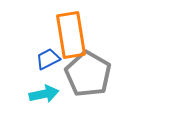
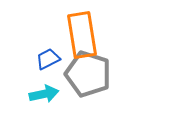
orange rectangle: moved 11 px right
gray pentagon: rotated 12 degrees counterclockwise
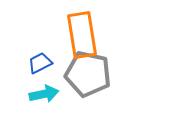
blue trapezoid: moved 8 px left, 4 px down
gray pentagon: rotated 6 degrees counterclockwise
